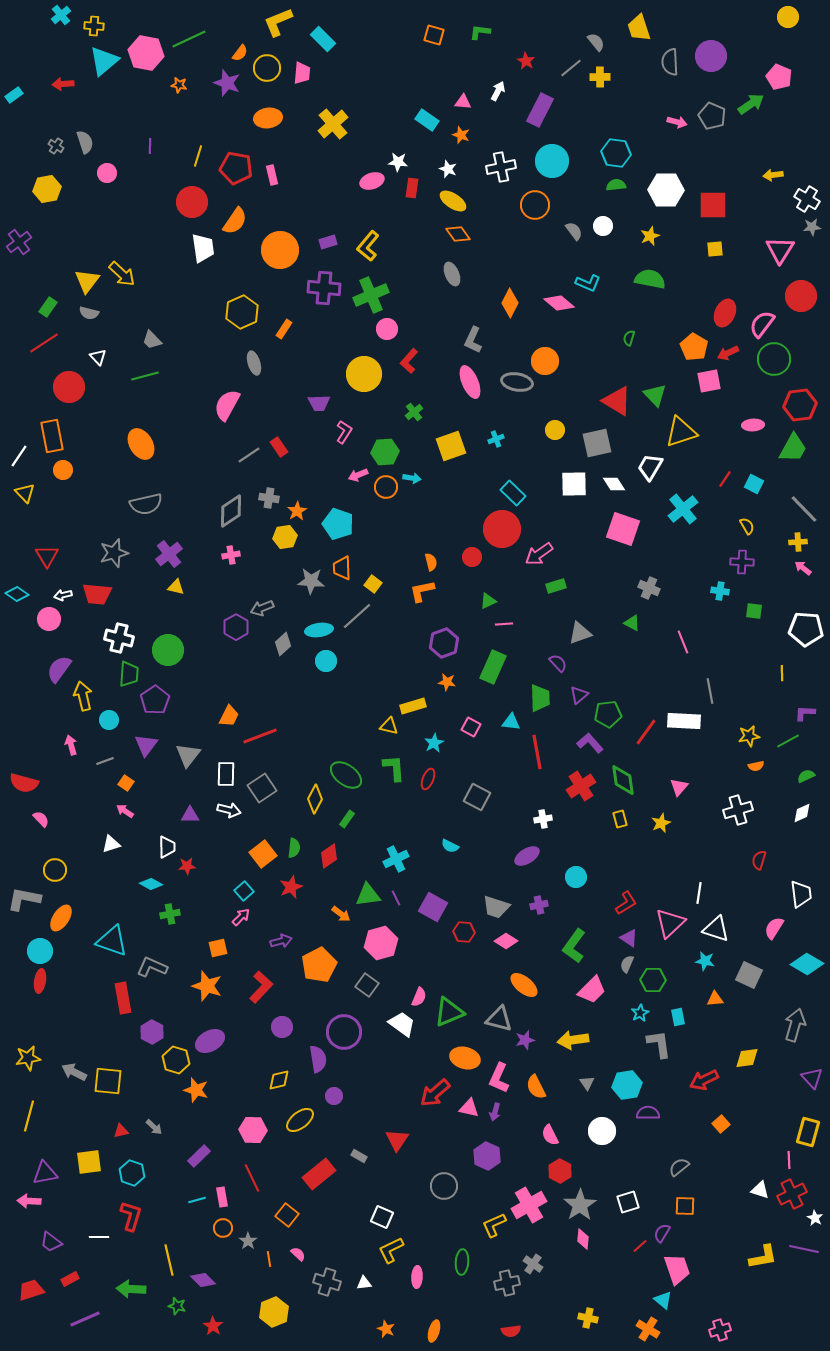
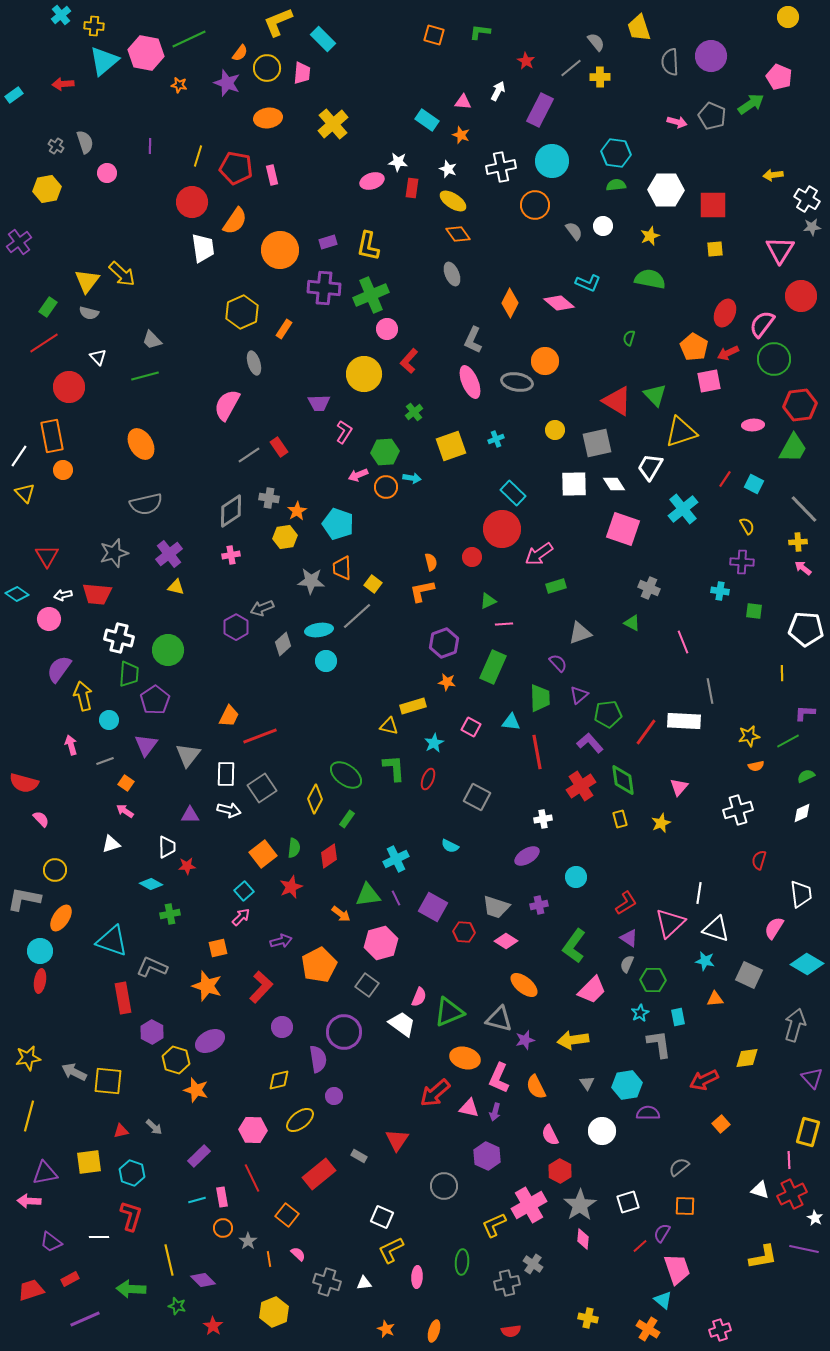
yellow L-shape at (368, 246): rotated 28 degrees counterclockwise
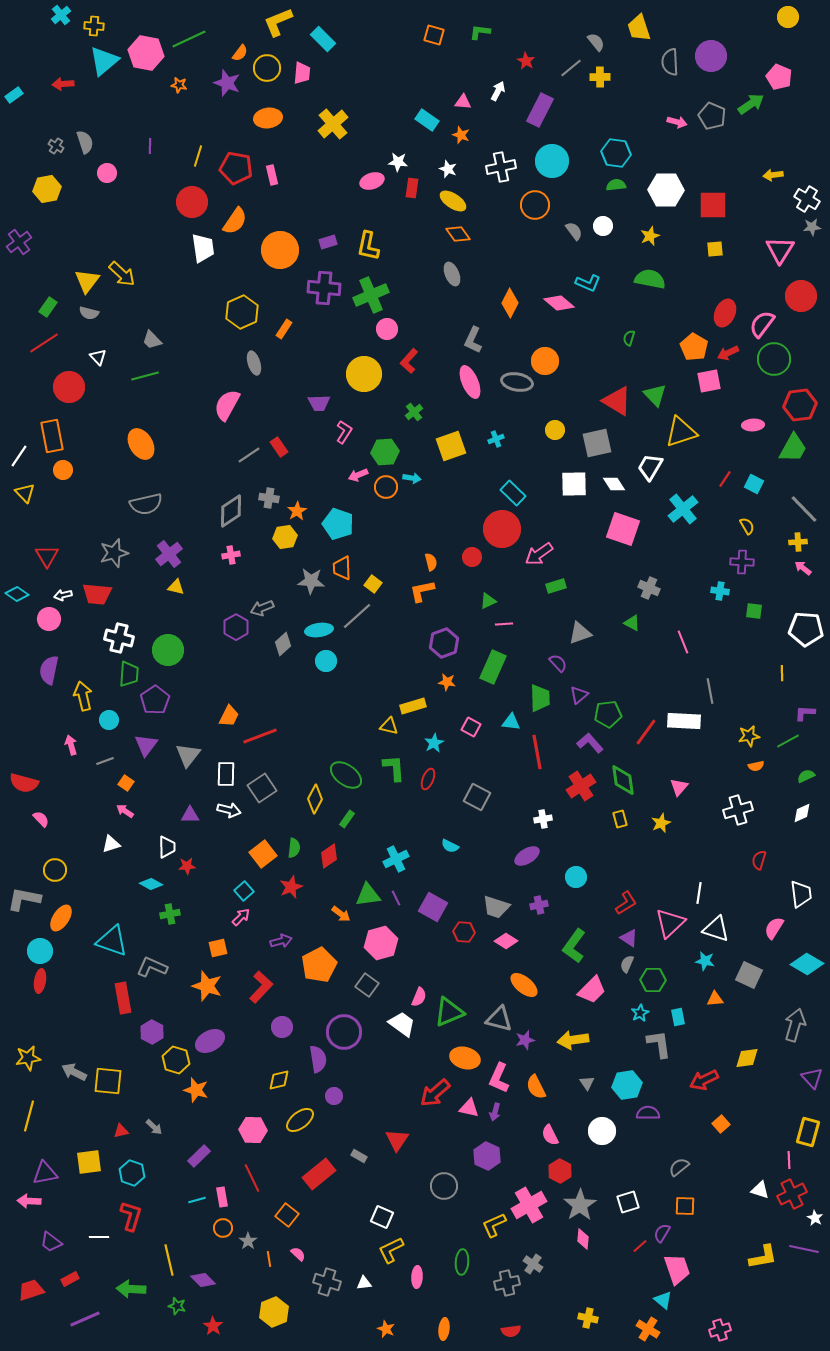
purple semicircle at (59, 669): moved 10 px left, 1 px down; rotated 24 degrees counterclockwise
orange ellipse at (434, 1331): moved 10 px right, 2 px up; rotated 10 degrees counterclockwise
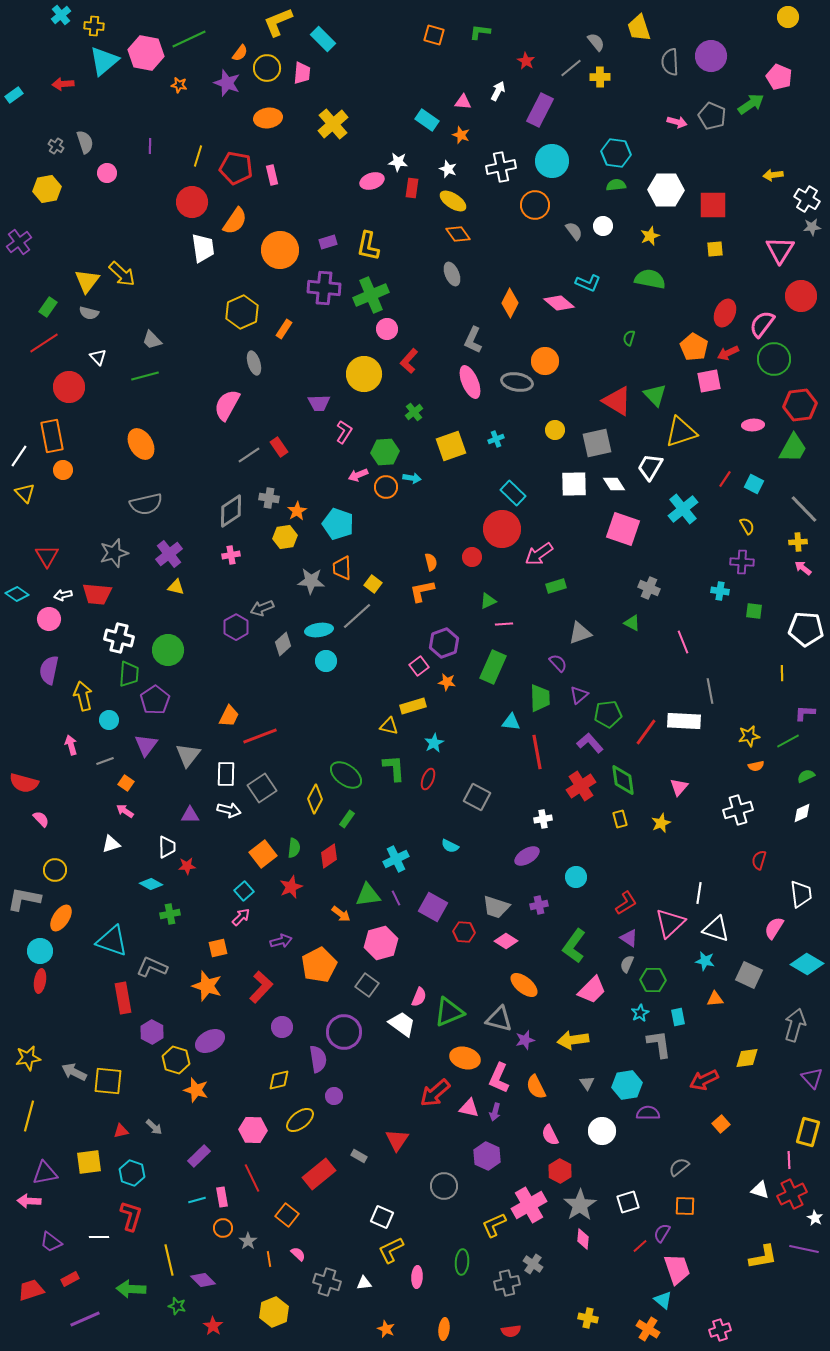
pink square at (471, 727): moved 52 px left, 61 px up; rotated 24 degrees clockwise
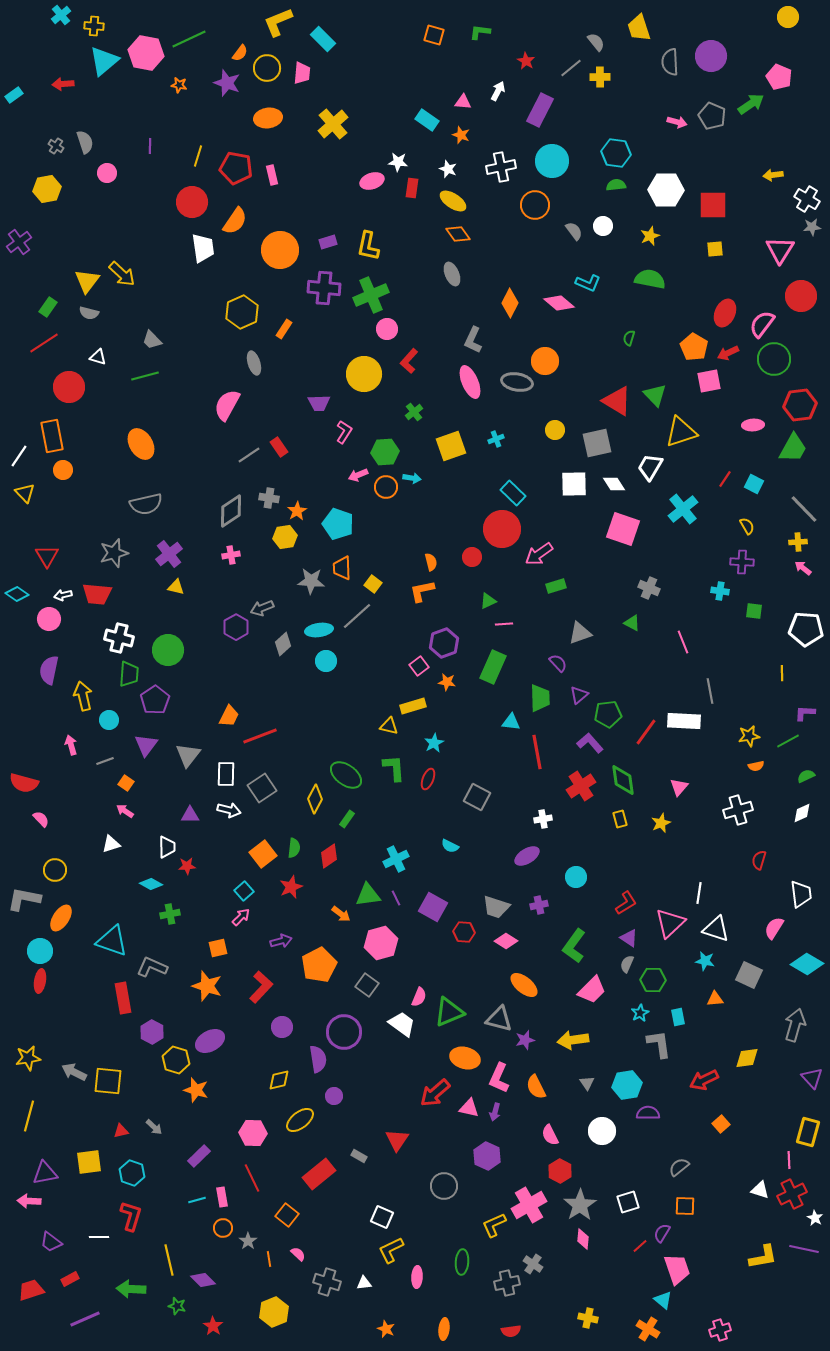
white triangle at (98, 357): rotated 30 degrees counterclockwise
pink hexagon at (253, 1130): moved 3 px down
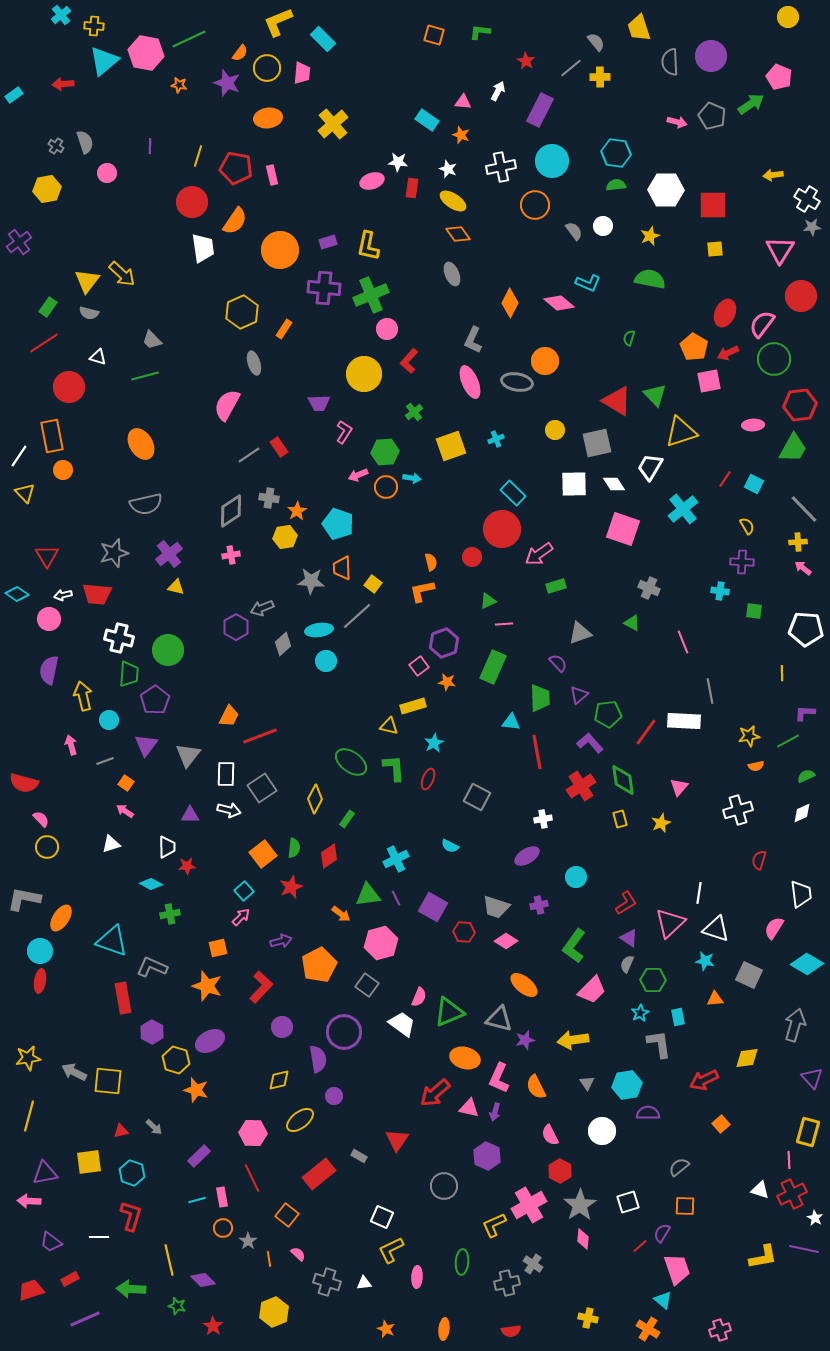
green ellipse at (346, 775): moved 5 px right, 13 px up
yellow circle at (55, 870): moved 8 px left, 23 px up
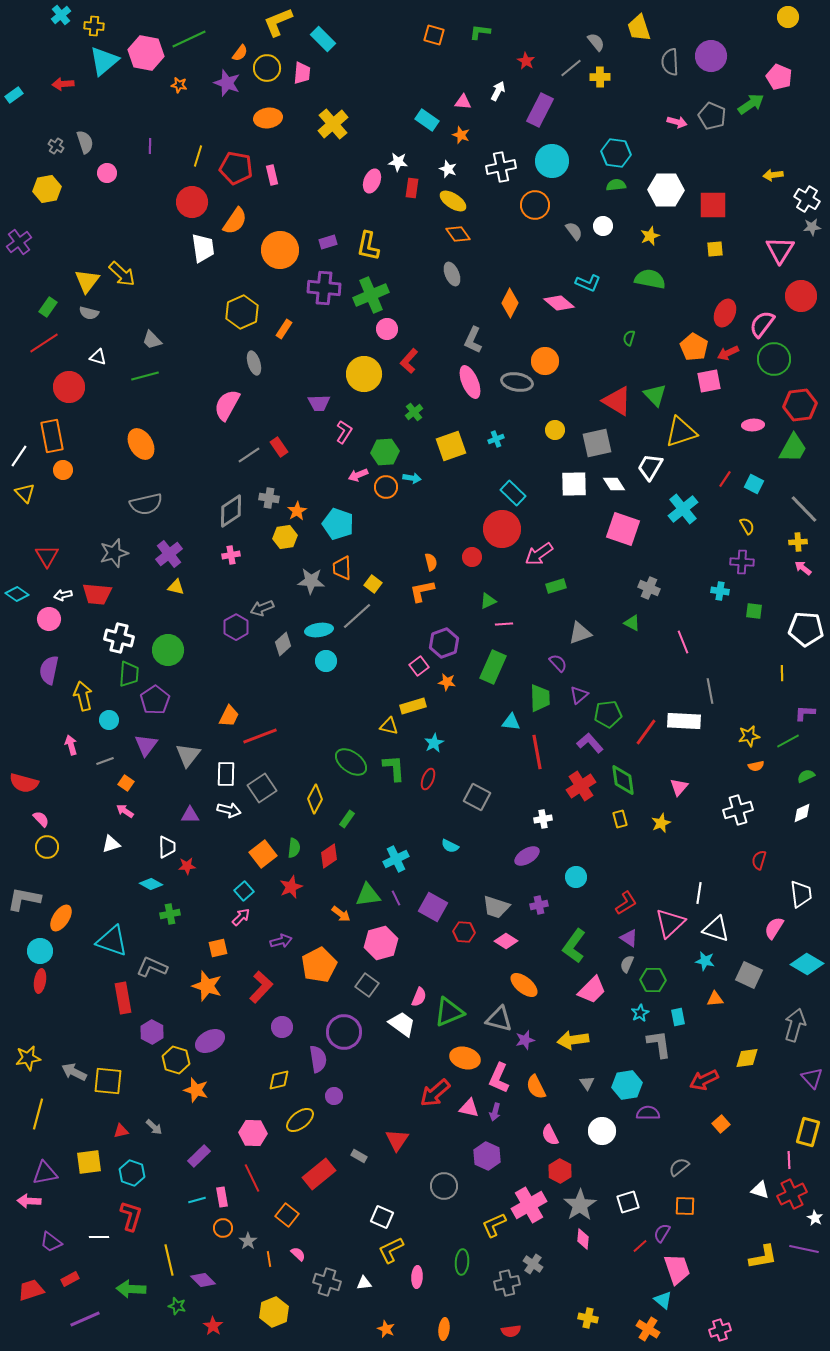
pink ellipse at (372, 181): rotated 50 degrees counterclockwise
yellow line at (29, 1116): moved 9 px right, 2 px up
